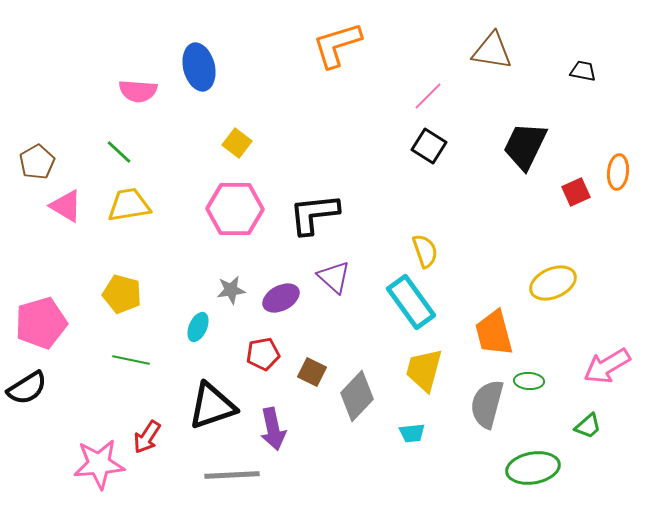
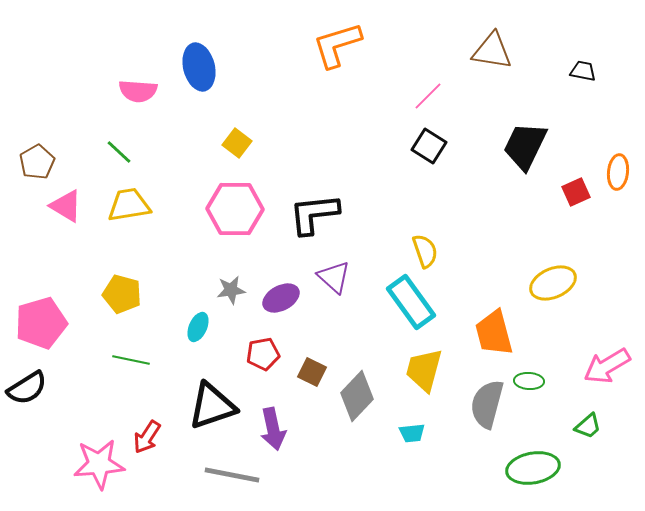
gray line at (232, 475): rotated 14 degrees clockwise
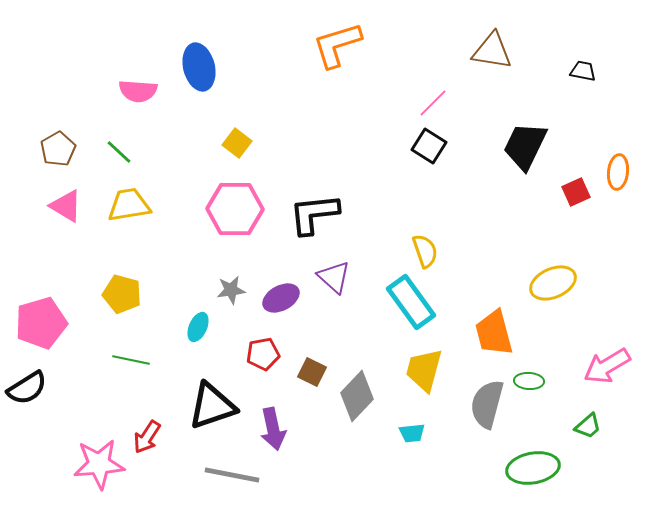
pink line at (428, 96): moved 5 px right, 7 px down
brown pentagon at (37, 162): moved 21 px right, 13 px up
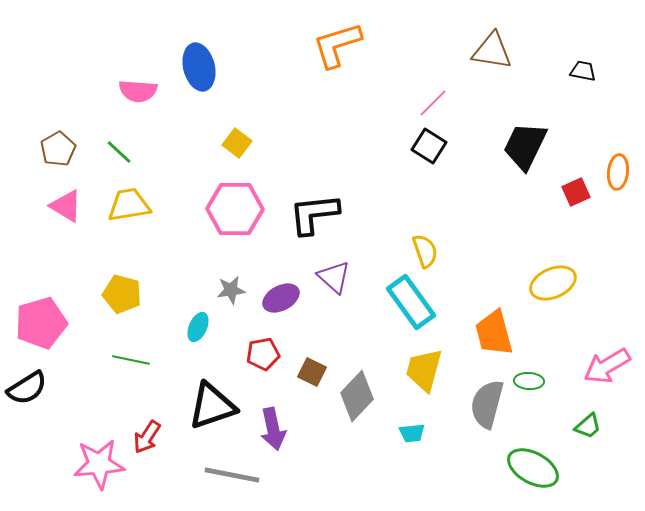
green ellipse at (533, 468): rotated 39 degrees clockwise
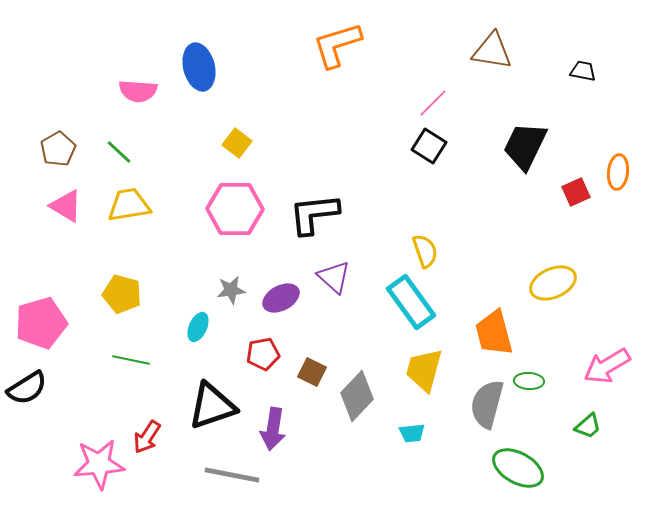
purple arrow at (273, 429): rotated 21 degrees clockwise
green ellipse at (533, 468): moved 15 px left
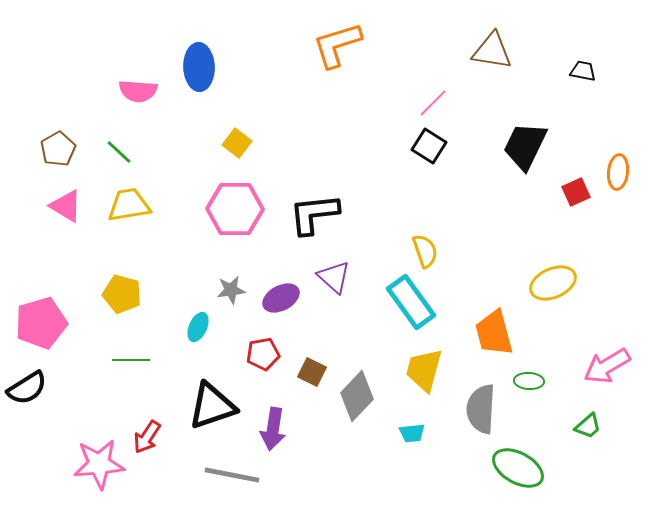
blue ellipse at (199, 67): rotated 12 degrees clockwise
green line at (131, 360): rotated 12 degrees counterclockwise
gray semicircle at (487, 404): moved 6 px left, 5 px down; rotated 12 degrees counterclockwise
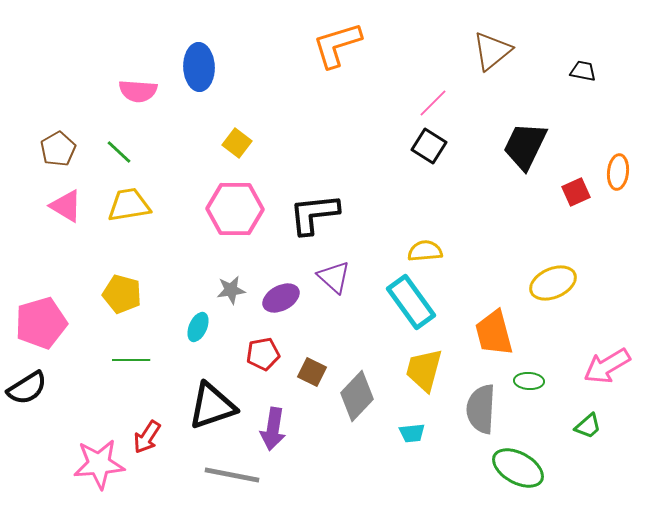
brown triangle at (492, 51): rotated 48 degrees counterclockwise
yellow semicircle at (425, 251): rotated 76 degrees counterclockwise
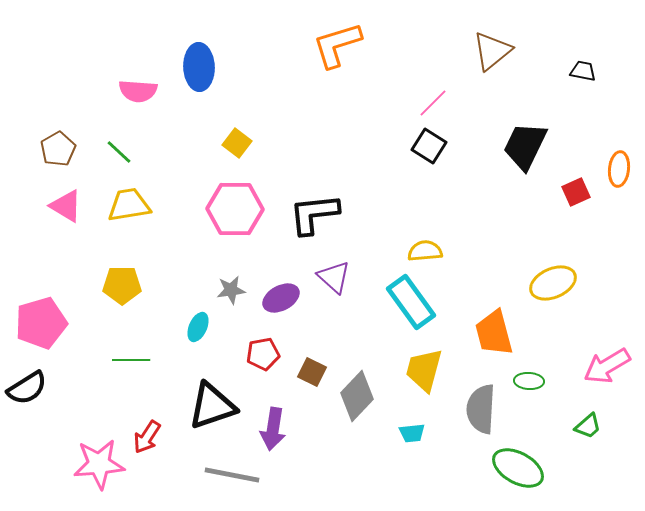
orange ellipse at (618, 172): moved 1 px right, 3 px up
yellow pentagon at (122, 294): moved 9 px up; rotated 15 degrees counterclockwise
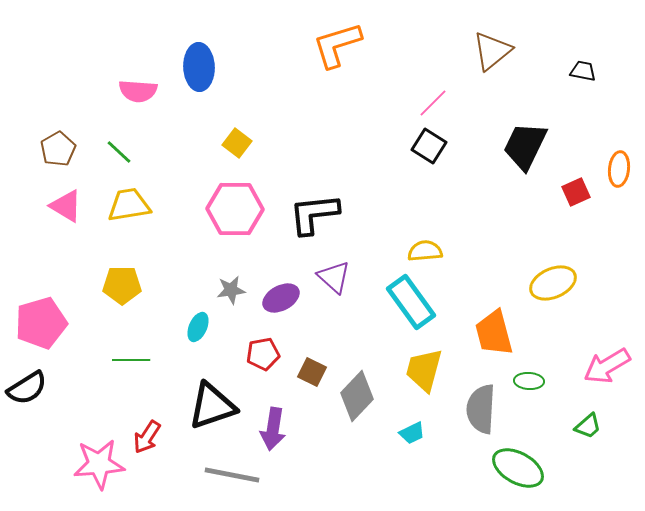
cyan trapezoid at (412, 433): rotated 20 degrees counterclockwise
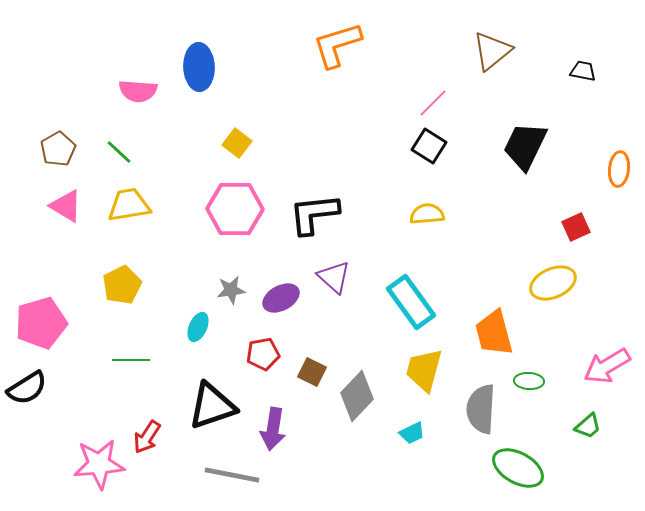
red square at (576, 192): moved 35 px down
yellow semicircle at (425, 251): moved 2 px right, 37 px up
yellow pentagon at (122, 285): rotated 27 degrees counterclockwise
